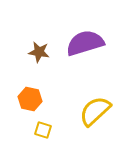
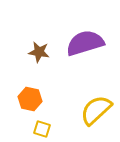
yellow semicircle: moved 1 px right, 1 px up
yellow square: moved 1 px left, 1 px up
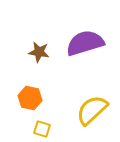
orange hexagon: moved 1 px up
yellow semicircle: moved 4 px left
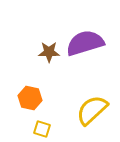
brown star: moved 10 px right; rotated 10 degrees counterclockwise
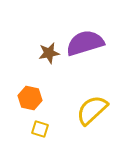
brown star: moved 1 px down; rotated 10 degrees counterclockwise
yellow square: moved 2 px left
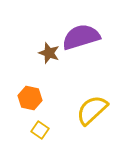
purple semicircle: moved 4 px left, 6 px up
brown star: rotated 30 degrees clockwise
yellow square: moved 1 px down; rotated 18 degrees clockwise
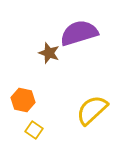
purple semicircle: moved 2 px left, 4 px up
orange hexagon: moved 7 px left, 2 px down
yellow square: moved 6 px left
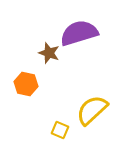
orange hexagon: moved 3 px right, 16 px up
yellow square: moved 26 px right; rotated 12 degrees counterclockwise
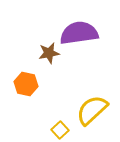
purple semicircle: rotated 9 degrees clockwise
brown star: rotated 30 degrees counterclockwise
yellow square: rotated 24 degrees clockwise
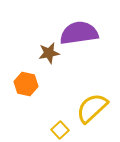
yellow semicircle: moved 2 px up
